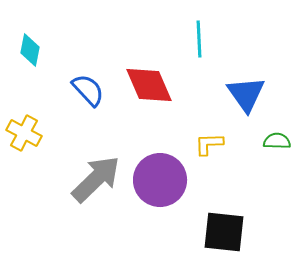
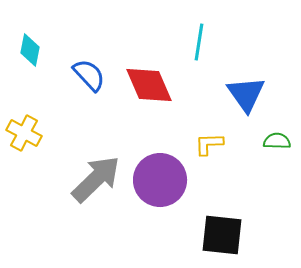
cyan line: moved 3 px down; rotated 12 degrees clockwise
blue semicircle: moved 1 px right, 15 px up
black square: moved 2 px left, 3 px down
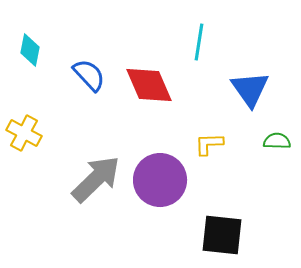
blue triangle: moved 4 px right, 5 px up
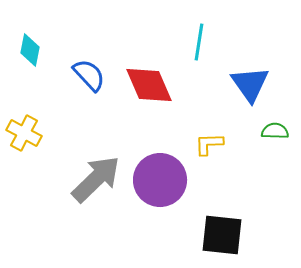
blue triangle: moved 5 px up
green semicircle: moved 2 px left, 10 px up
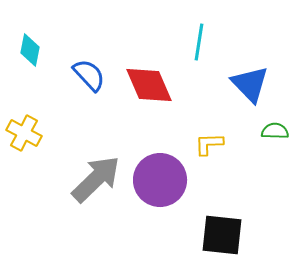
blue triangle: rotated 9 degrees counterclockwise
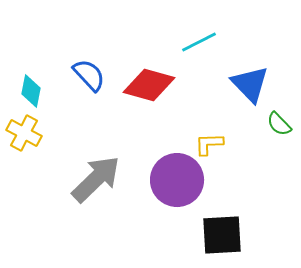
cyan line: rotated 54 degrees clockwise
cyan diamond: moved 1 px right, 41 px down
red diamond: rotated 51 degrees counterclockwise
green semicircle: moved 4 px right, 7 px up; rotated 136 degrees counterclockwise
purple circle: moved 17 px right
black square: rotated 9 degrees counterclockwise
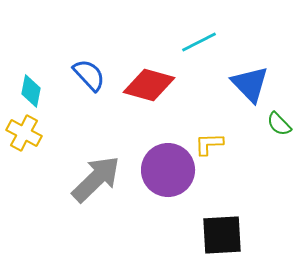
purple circle: moved 9 px left, 10 px up
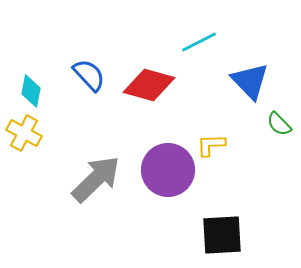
blue triangle: moved 3 px up
yellow L-shape: moved 2 px right, 1 px down
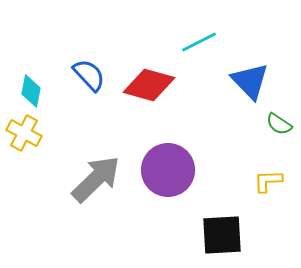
green semicircle: rotated 12 degrees counterclockwise
yellow L-shape: moved 57 px right, 36 px down
